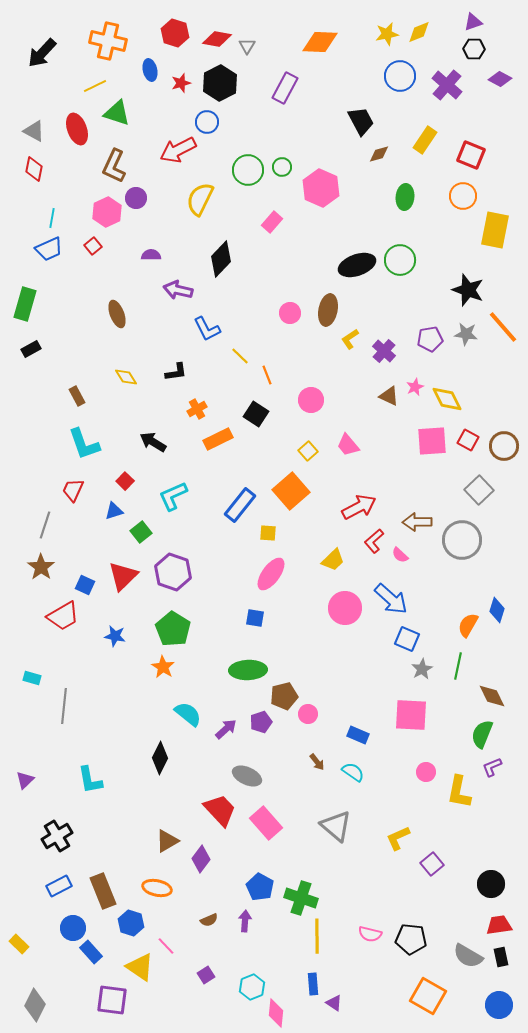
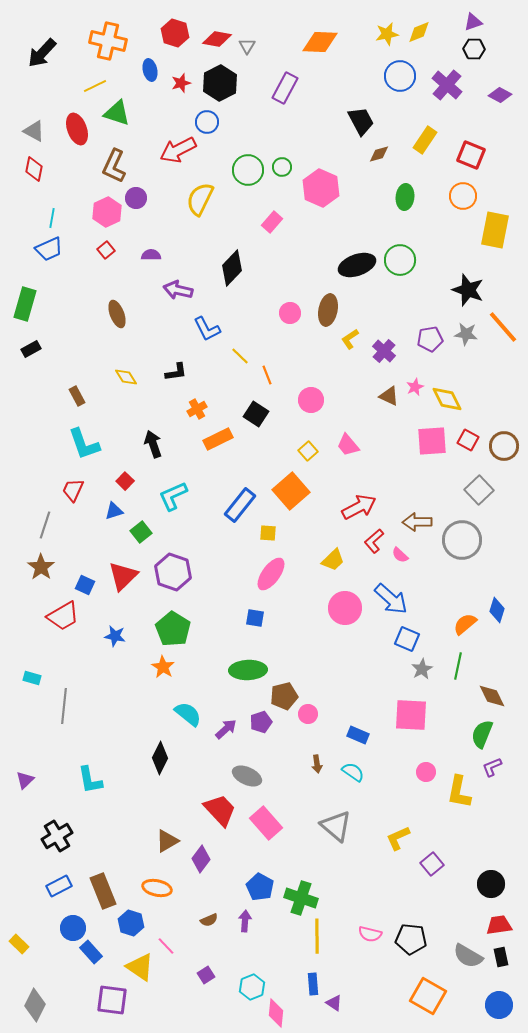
purple diamond at (500, 79): moved 16 px down
red square at (93, 246): moved 13 px right, 4 px down
black diamond at (221, 259): moved 11 px right, 9 px down
black arrow at (153, 442): moved 2 px down; rotated 40 degrees clockwise
orange semicircle at (468, 625): moved 3 px left, 1 px up; rotated 20 degrees clockwise
brown arrow at (317, 762): moved 2 px down; rotated 30 degrees clockwise
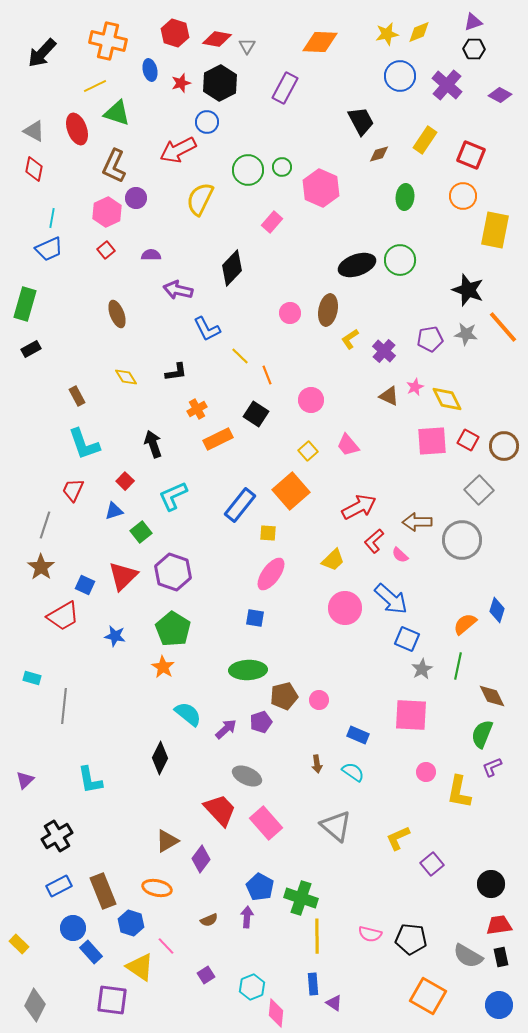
pink circle at (308, 714): moved 11 px right, 14 px up
purple arrow at (245, 921): moved 2 px right, 4 px up
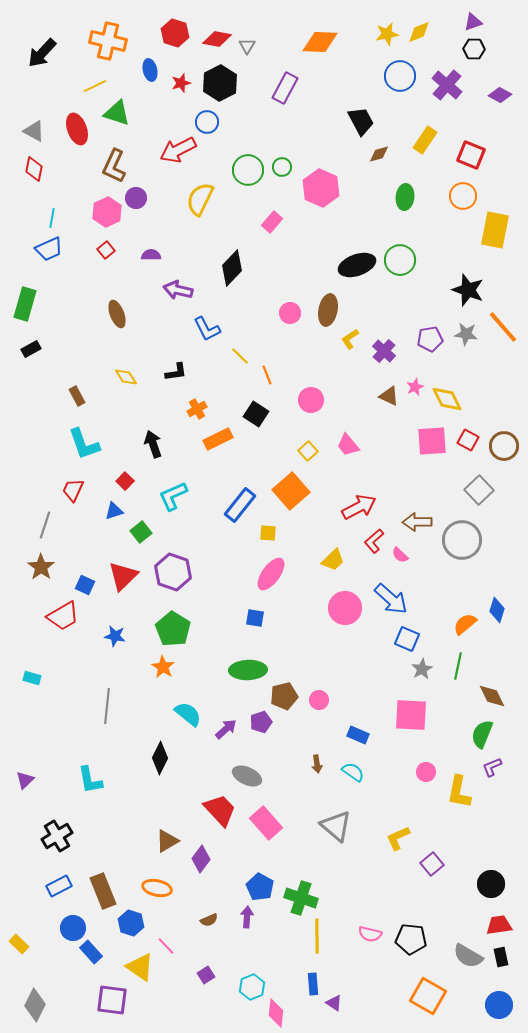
gray line at (64, 706): moved 43 px right
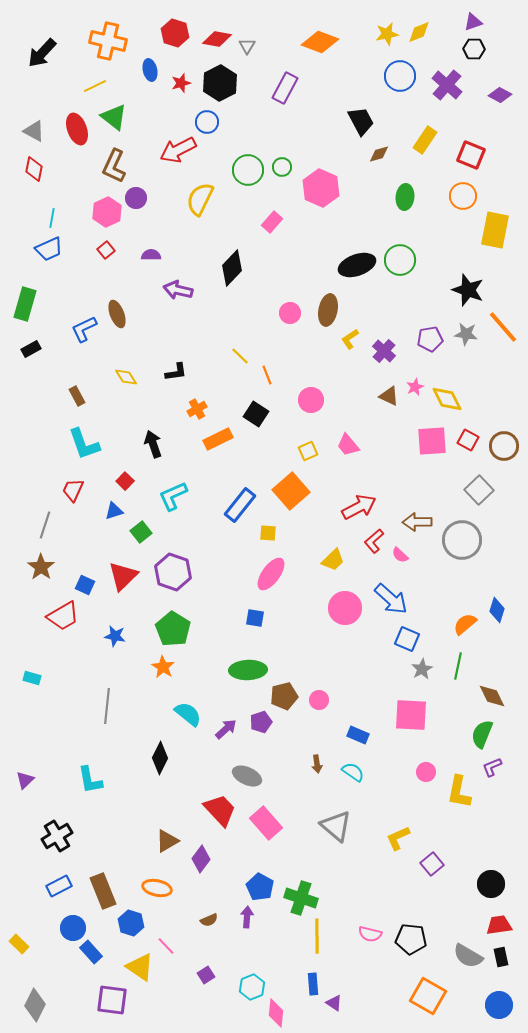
orange diamond at (320, 42): rotated 18 degrees clockwise
green triangle at (117, 113): moved 3 px left, 4 px down; rotated 20 degrees clockwise
blue L-shape at (207, 329): moved 123 px left; rotated 92 degrees clockwise
yellow square at (308, 451): rotated 18 degrees clockwise
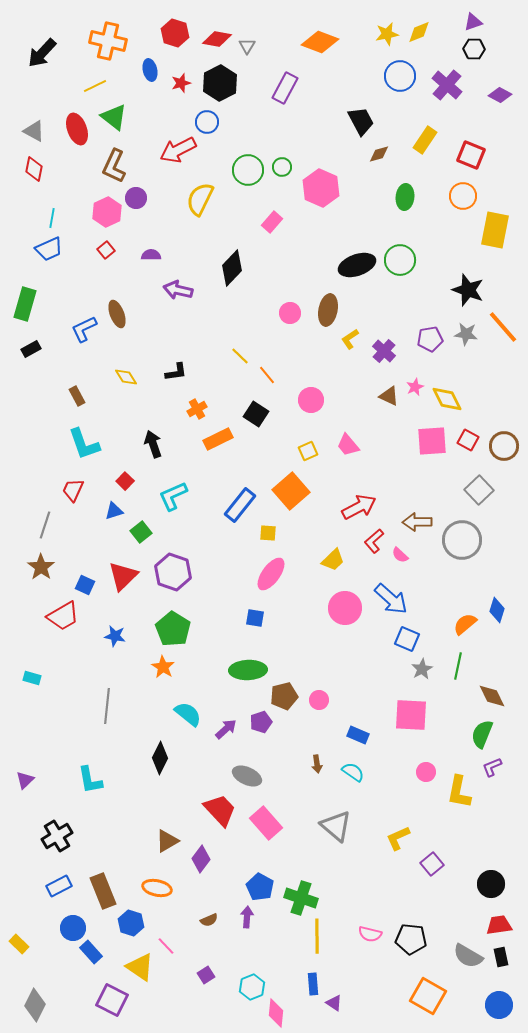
orange line at (267, 375): rotated 18 degrees counterclockwise
purple square at (112, 1000): rotated 20 degrees clockwise
